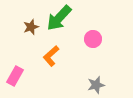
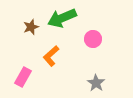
green arrow: moved 3 px right; rotated 24 degrees clockwise
pink rectangle: moved 8 px right, 1 px down
gray star: moved 2 px up; rotated 24 degrees counterclockwise
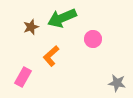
gray star: moved 21 px right; rotated 24 degrees counterclockwise
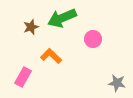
orange L-shape: rotated 85 degrees clockwise
